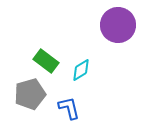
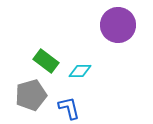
cyan diamond: moved 1 px left, 1 px down; rotated 30 degrees clockwise
gray pentagon: moved 1 px right, 1 px down
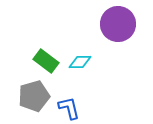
purple circle: moved 1 px up
cyan diamond: moved 9 px up
gray pentagon: moved 3 px right, 1 px down
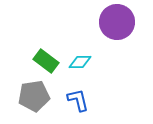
purple circle: moved 1 px left, 2 px up
gray pentagon: rotated 8 degrees clockwise
blue L-shape: moved 9 px right, 8 px up
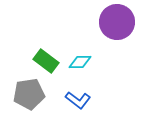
gray pentagon: moved 5 px left, 2 px up
blue L-shape: rotated 140 degrees clockwise
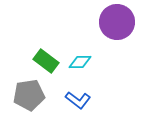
gray pentagon: moved 1 px down
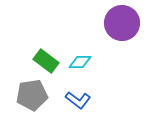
purple circle: moved 5 px right, 1 px down
gray pentagon: moved 3 px right
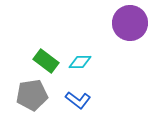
purple circle: moved 8 px right
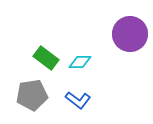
purple circle: moved 11 px down
green rectangle: moved 3 px up
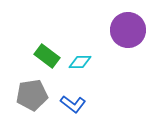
purple circle: moved 2 px left, 4 px up
green rectangle: moved 1 px right, 2 px up
blue L-shape: moved 5 px left, 4 px down
